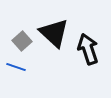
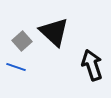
black triangle: moved 1 px up
black arrow: moved 4 px right, 16 px down
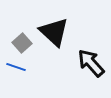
gray square: moved 2 px down
black arrow: moved 1 px left, 2 px up; rotated 24 degrees counterclockwise
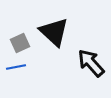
gray square: moved 2 px left; rotated 18 degrees clockwise
blue line: rotated 30 degrees counterclockwise
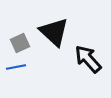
black arrow: moved 3 px left, 4 px up
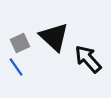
black triangle: moved 5 px down
blue line: rotated 66 degrees clockwise
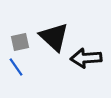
gray square: moved 1 px up; rotated 12 degrees clockwise
black arrow: moved 2 px left, 1 px up; rotated 52 degrees counterclockwise
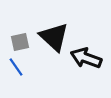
black arrow: rotated 24 degrees clockwise
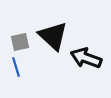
black triangle: moved 1 px left, 1 px up
blue line: rotated 18 degrees clockwise
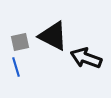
black triangle: rotated 16 degrees counterclockwise
